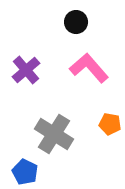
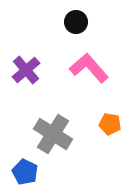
gray cross: moved 1 px left
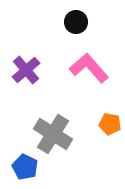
blue pentagon: moved 5 px up
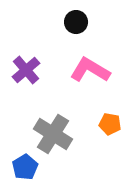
pink L-shape: moved 1 px right, 2 px down; rotated 18 degrees counterclockwise
blue pentagon: rotated 15 degrees clockwise
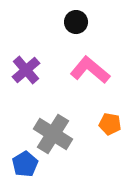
pink L-shape: rotated 9 degrees clockwise
blue pentagon: moved 3 px up
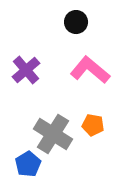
orange pentagon: moved 17 px left, 1 px down
blue pentagon: moved 3 px right
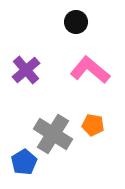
blue pentagon: moved 4 px left, 2 px up
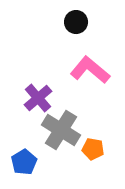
purple cross: moved 12 px right, 28 px down
orange pentagon: moved 24 px down
gray cross: moved 8 px right, 4 px up
